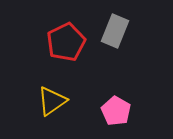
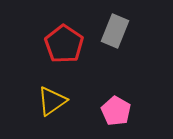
red pentagon: moved 2 px left, 2 px down; rotated 12 degrees counterclockwise
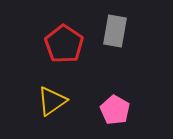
gray rectangle: rotated 12 degrees counterclockwise
pink pentagon: moved 1 px left, 1 px up
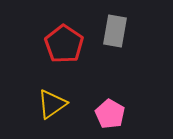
yellow triangle: moved 3 px down
pink pentagon: moved 5 px left, 4 px down
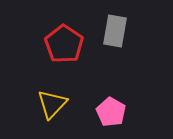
yellow triangle: rotated 12 degrees counterclockwise
pink pentagon: moved 1 px right, 2 px up
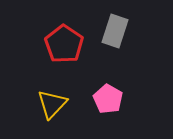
gray rectangle: rotated 8 degrees clockwise
pink pentagon: moved 3 px left, 13 px up
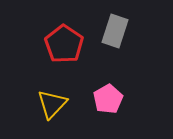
pink pentagon: rotated 12 degrees clockwise
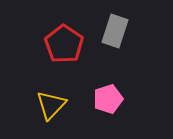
pink pentagon: rotated 12 degrees clockwise
yellow triangle: moved 1 px left, 1 px down
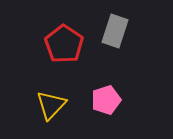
pink pentagon: moved 2 px left, 1 px down
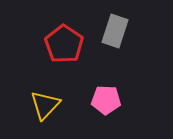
pink pentagon: rotated 20 degrees clockwise
yellow triangle: moved 6 px left
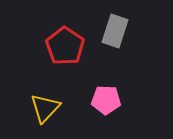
red pentagon: moved 1 px right, 2 px down
yellow triangle: moved 3 px down
